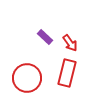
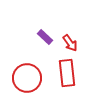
red rectangle: rotated 20 degrees counterclockwise
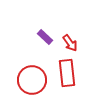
red circle: moved 5 px right, 2 px down
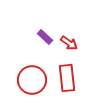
red arrow: moved 1 px left; rotated 18 degrees counterclockwise
red rectangle: moved 5 px down
